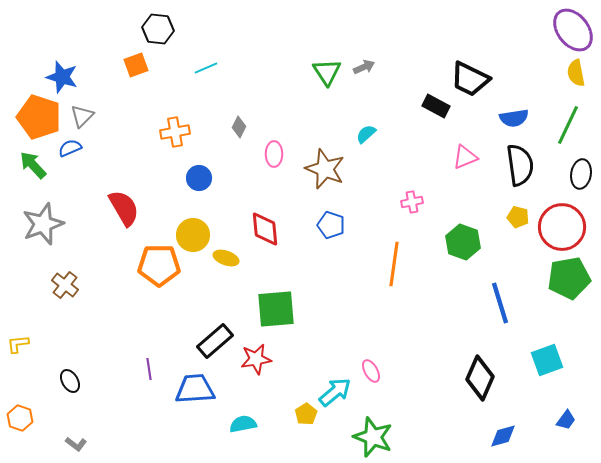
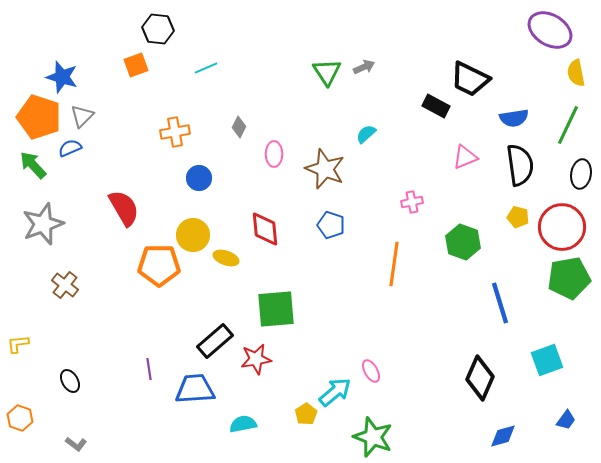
purple ellipse at (573, 30): moved 23 px left; rotated 21 degrees counterclockwise
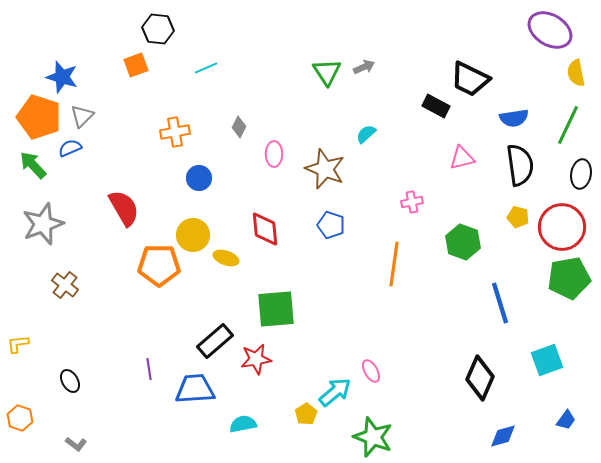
pink triangle at (465, 157): moved 3 px left, 1 px down; rotated 8 degrees clockwise
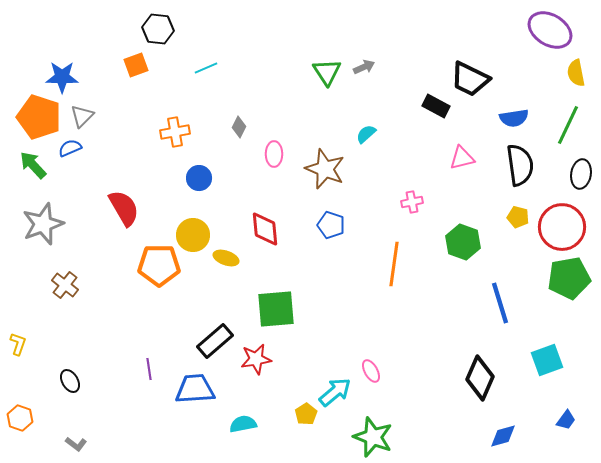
blue star at (62, 77): rotated 16 degrees counterclockwise
yellow L-shape at (18, 344): rotated 115 degrees clockwise
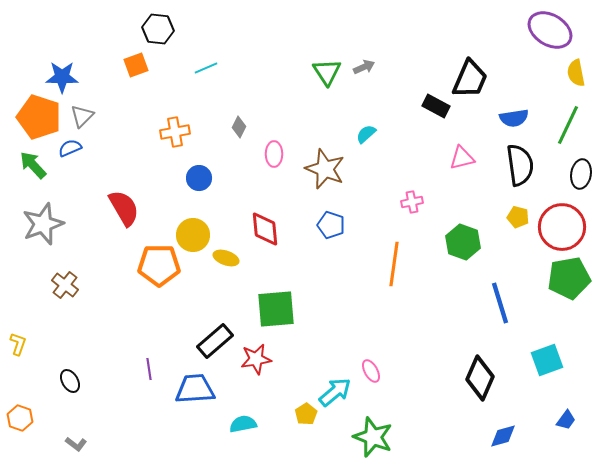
black trapezoid at (470, 79): rotated 93 degrees counterclockwise
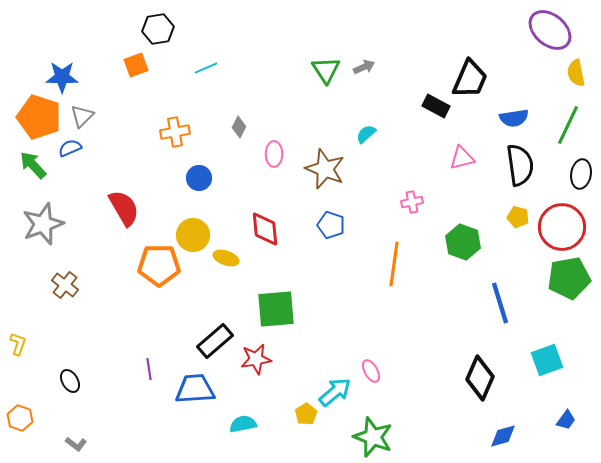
black hexagon at (158, 29): rotated 16 degrees counterclockwise
purple ellipse at (550, 30): rotated 9 degrees clockwise
green triangle at (327, 72): moved 1 px left, 2 px up
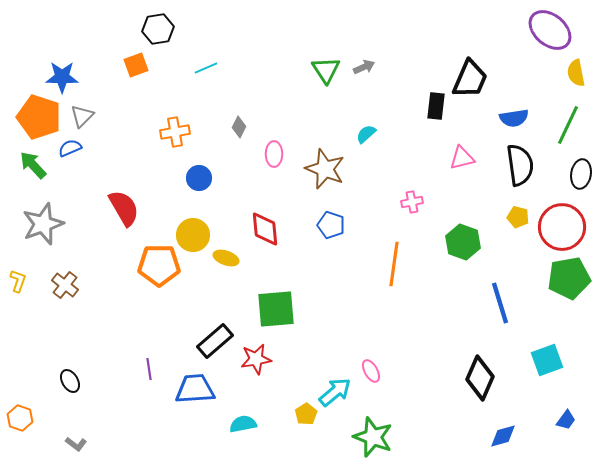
black rectangle at (436, 106): rotated 68 degrees clockwise
yellow L-shape at (18, 344): moved 63 px up
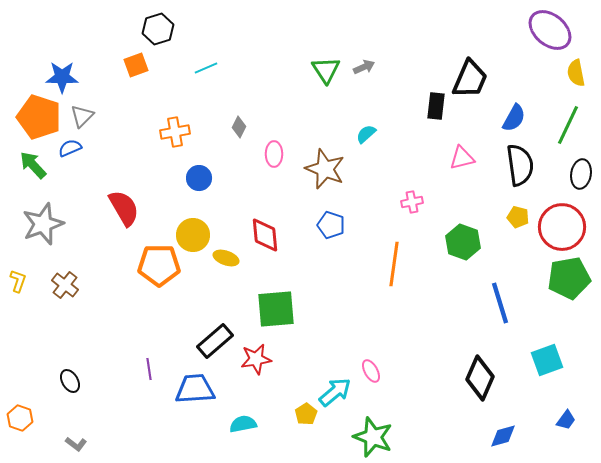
black hexagon at (158, 29): rotated 8 degrees counterclockwise
blue semicircle at (514, 118): rotated 52 degrees counterclockwise
red diamond at (265, 229): moved 6 px down
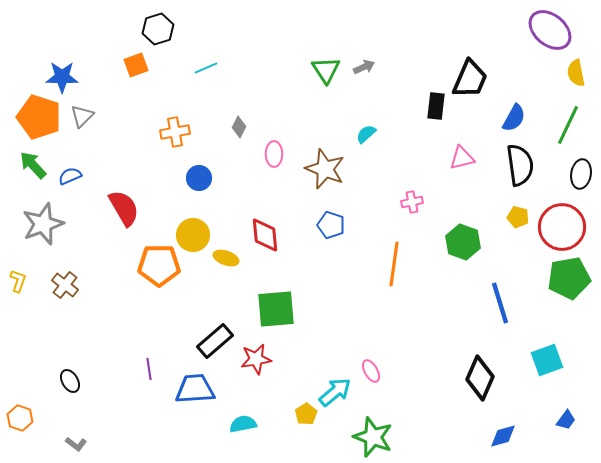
blue semicircle at (70, 148): moved 28 px down
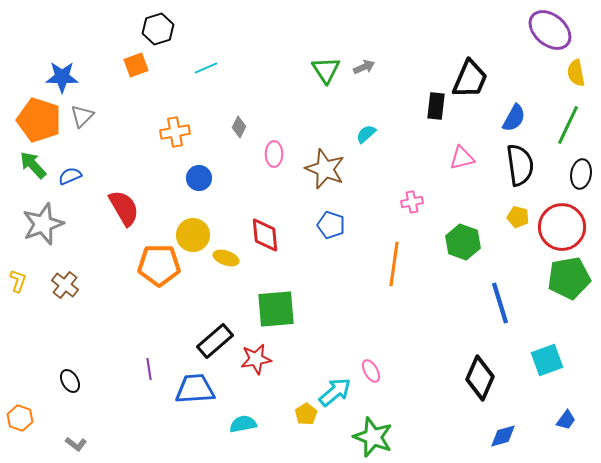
orange pentagon at (39, 117): moved 3 px down
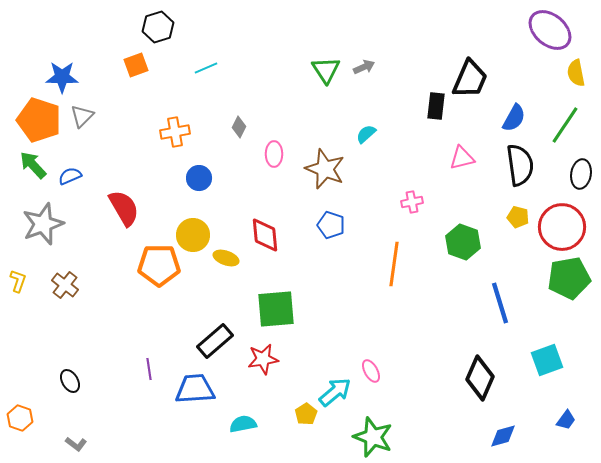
black hexagon at (158, 29): moved 2 px up
green line at (568, 125): moved 3 px left; rotated 9 degrees clockwise
red star at (256, 359): moved 7 px right
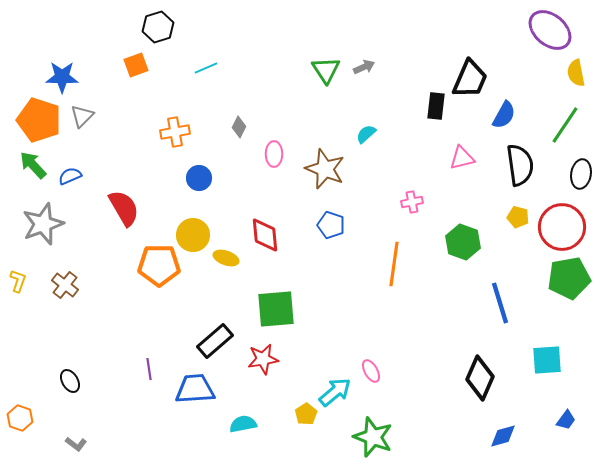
blue semicircle at (514, 118): moved 10 px left, 3 px up
cyan square at (547, 360): rotated 16 degrees clockwise
